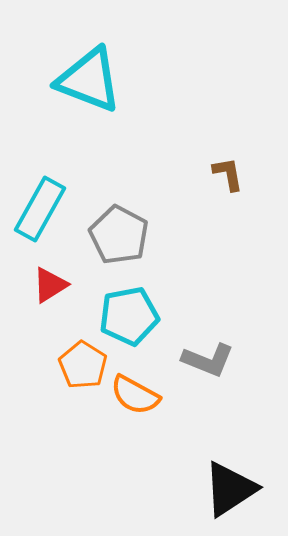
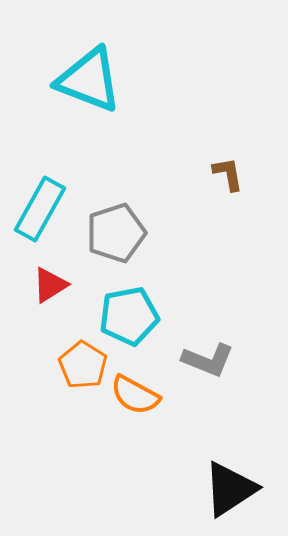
gray pentagon: moved 3 px left, 2 px up; rotated 26 degrees clockwise
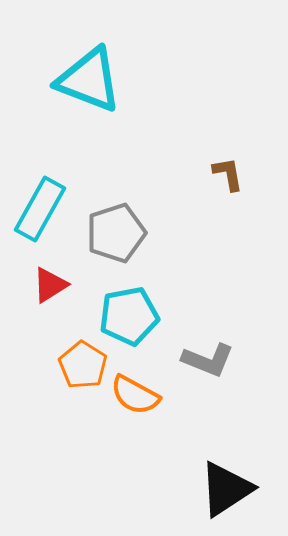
black triangle: moved 4 px left
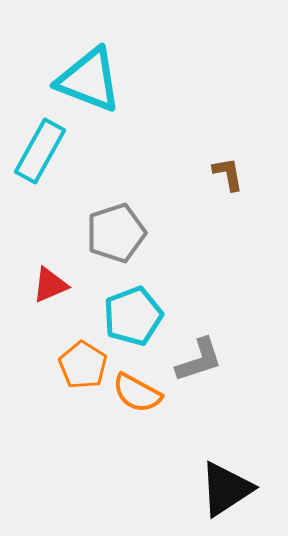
cyan rectangle: moved 58 px up
red triangle: rotated 9 degrees clockwise
cyan pentagon: moved 4 px right; rotated 10 degrees counterclockwise
gray L-shape: moved 9 px left; rotated 40 degrees counterclockwise
orange semicircle: moved 2 px right, 2 px up
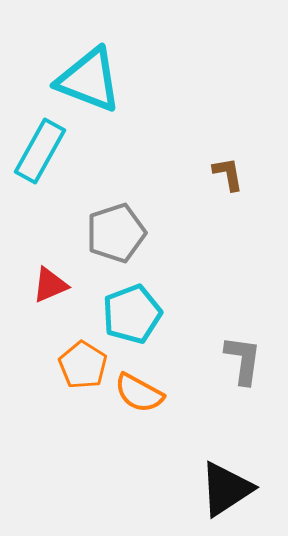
cyan pentagon: moved 1 px left, 2 px up
gray L-shape: moved 44 px right; rotated 64 degrees counterclockwise
orange semicircle: moved 2 px right
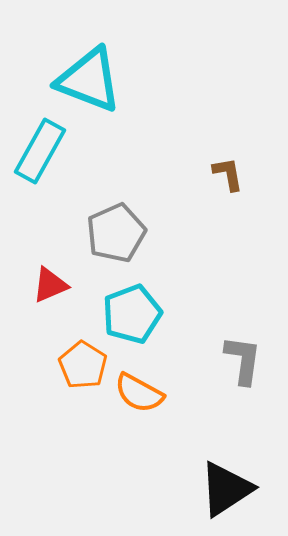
gray pentagon: rotated 6 degrees counterclockwise
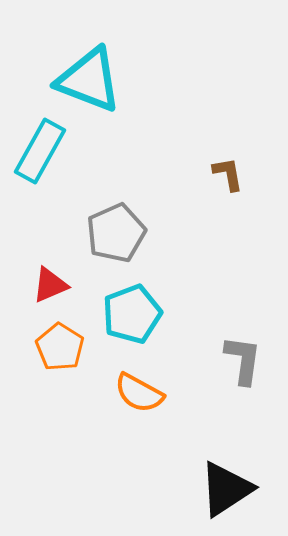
orange pentagon: moved 23 px left, 18 px up
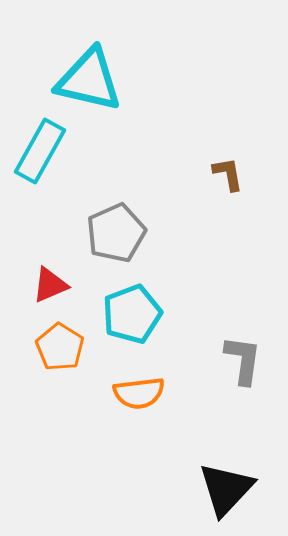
cyan triangle: rotated 8 degrees counterclockwise
orange semicircle: rotated 36 degrees counterclockwise
black triangle: rotated 14 degrees counterclockwise
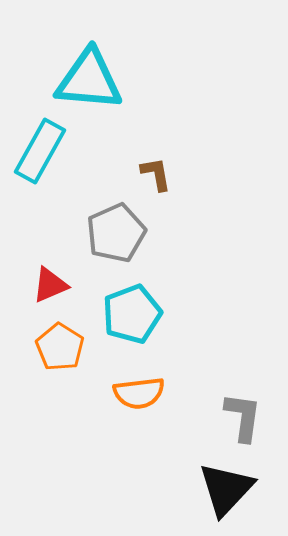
cyan triangle: rotated 8 degrees counterclockwise
brown L-shape: moved 72 px left
gray L-shape: moved 57 px down
